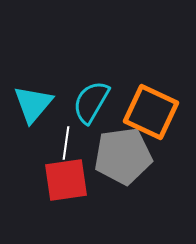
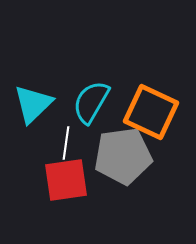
cyan triangle: rotated 6 degrees clockwise
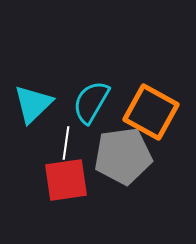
orange square: rotated 4 degrees clockwise
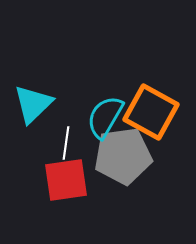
cyan semicircle: moved 14 px right, 15 px down
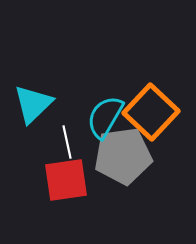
orange square: rotated 14 degrees clockwise
white line: moved 1 px right, 1 px up; rotated 20 degrees counterclockwise
